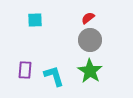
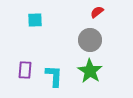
red semicircle: moved 9 px right, 6 px up
cyan L-shape: rotated 20 degrees clockwise
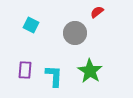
cyan square: moved 4 px left, 5 px down; rotated 28 degrees clockwise
gray circle: moved 15 px left, 7 px up
